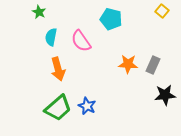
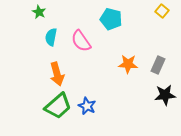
gray rectangle: moved 5 px right
orange arrow: moved 1 px left, 5 px down
green trapezoid: moved 2 px up
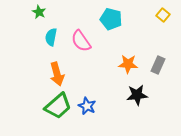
yellow square: moved 1 px right, 4 px down
black star: moved 28 px left
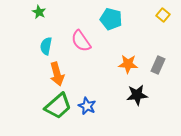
cyan semicircle: moved 5 px left, 9 px down
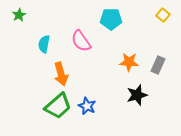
green star: moved 20 px left, 3 px down; rotated 16 degrees clockwise
cyan pentagon: rotated 15 degrees counterclockwise
cyan semicircle: moved 2 px left, 2 px up
orange star: moved 1 px right, 2 px up
orange arrow: moved 4 px right
black star: rotated 10 degrees counterclockwise
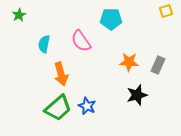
yellow square: moved 3 px right, 4 px up; rotated 32 degrees clockwise
green trapezoid: moved 2 px down
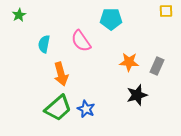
yellow square: rotated 16 degrees clockwise
gray rectangle: moved 1 px left, 1 px down
blue star: moved 1 px left, 3 px down
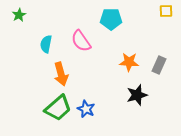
cyan semicircle: moved 2 px right
gray rectangle: moved 2 px right, 1 px up
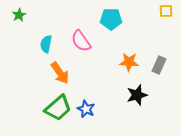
orange arrow: moved 1 px left, 1 px up; rotated 20 degrees counterclockwise
